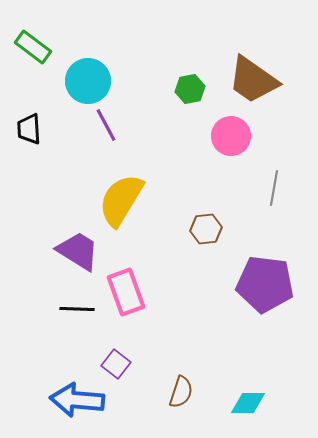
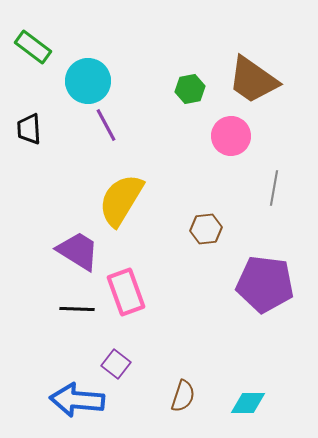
brown semicircle: moved 2 px right, 4 px down
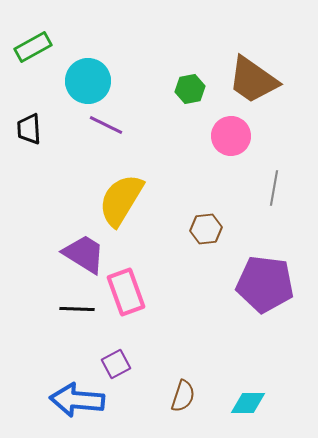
green rectangle: rotated 66 degrees counterclockwise
purple line: rotated 36 degrees counterclockwise
purple trapezoid: moved 6 px right, 3 px down
purple square: rotated 24 degrees clockwise
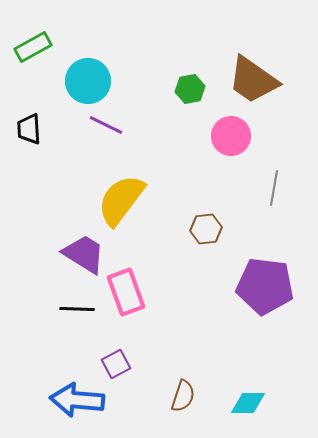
yellow semicircle: rotated 6 degrees clockwise
purple pentagon: moved 2 px down
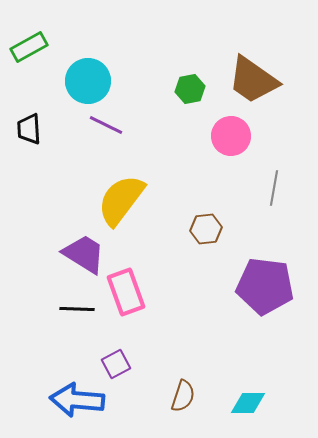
green rectangle: moved 4 px left
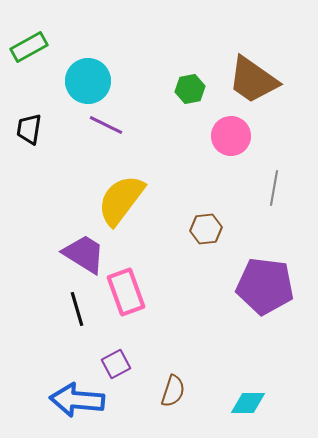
black trapezoid: rotated 12 degrees clockwise
black line: rotated 72 degrees clockwise
brown semicircle: moved 10 px left, 5 px up
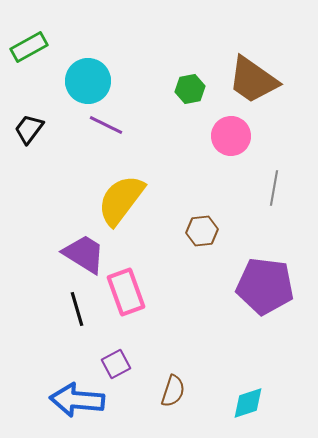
black trapezoid: rotated 28 degrees clockwise
brown hexagon: moved 4 px left, 2 px down
cyan diamond: rotated 18 degrees counterclockwise
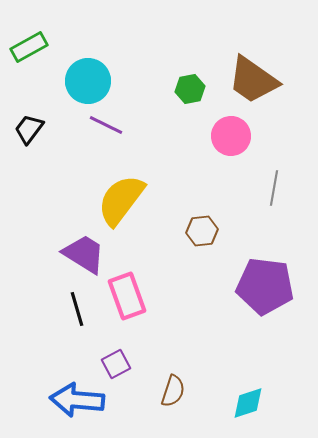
pink rectangle: moved 1 px right, 4 px down
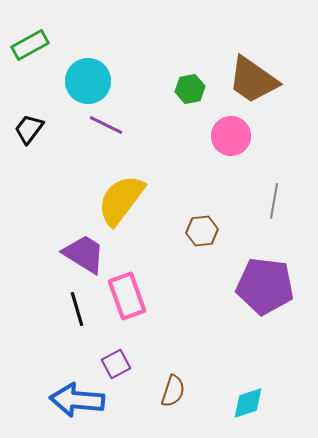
green rectangle: moved 1 px right, 2 px up
gray line: moved 13 px down
